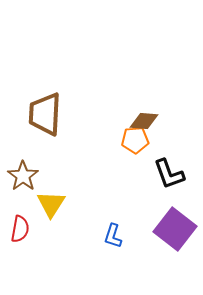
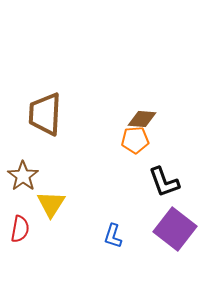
brown diamond: moved 2 px left, 2 px up
black L-shape: moved 5 px left, 8 px down
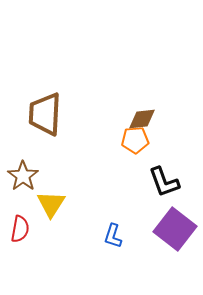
brown diamond: rotated 12 degrees counterclockwise
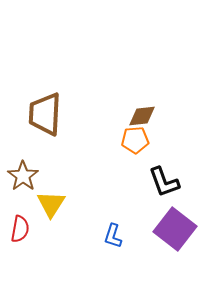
brown diamond: moved 3 px up
